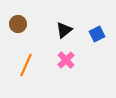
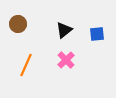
blue square: rotated 21 degrees clockwise
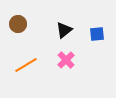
orange line: rotated 35 degrees clockwise
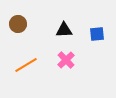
black triangle: rotated 36 degrees clockwise
